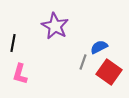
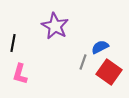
blue semicircle: moved 1 px right
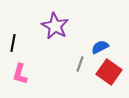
gray line: moved 3 px left, 2 px down
